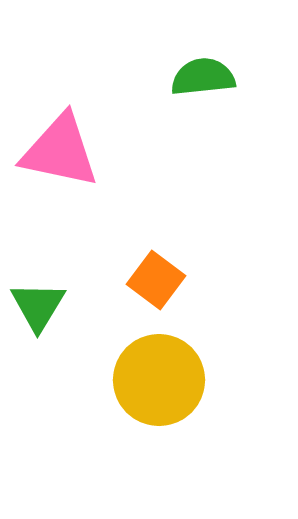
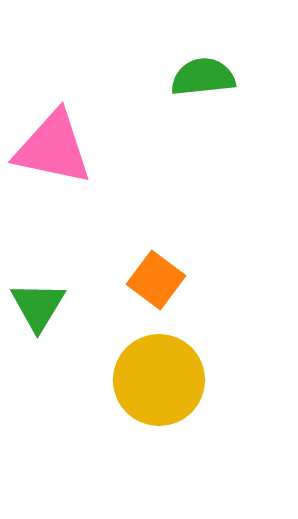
pink triangle: moved 7 px left, 3 px up
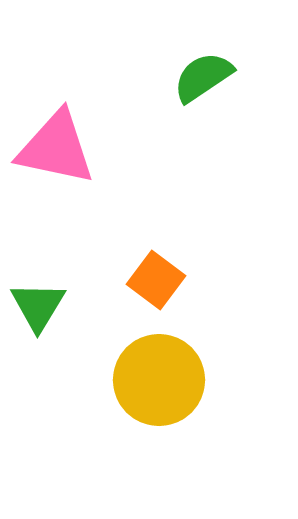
green semicircle: rotated 28 degrees counterclockwise
pink triangle: moved 3 px right
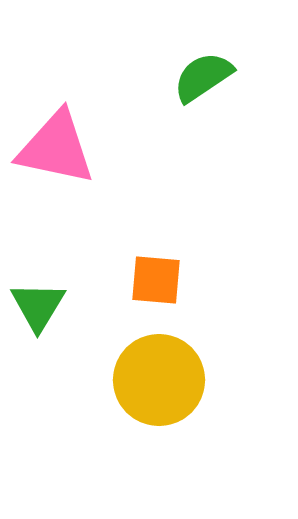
orange square: rotated 32 degrees counterclockwise
